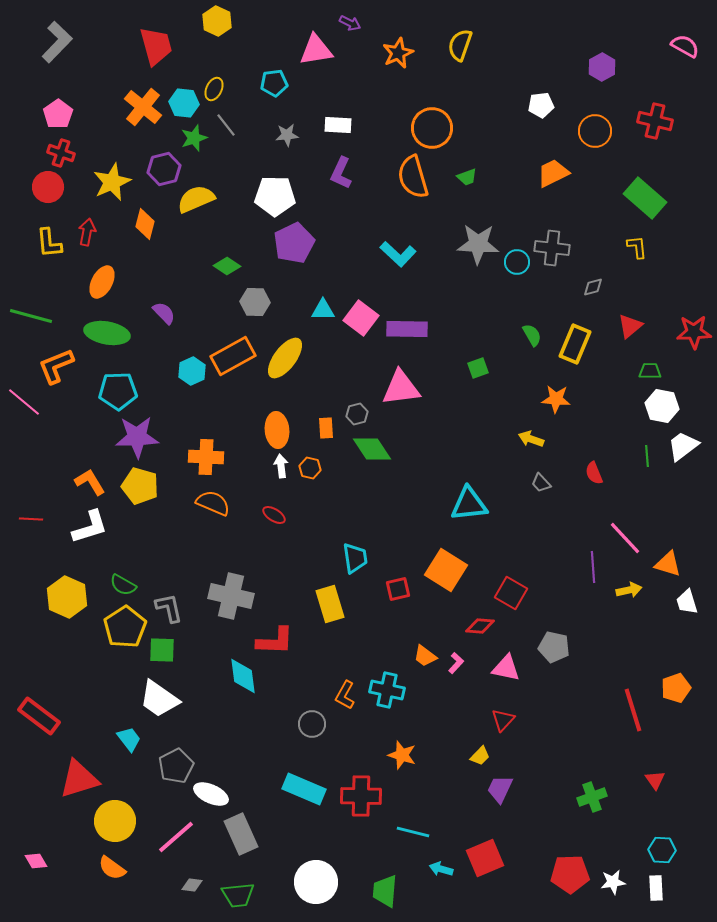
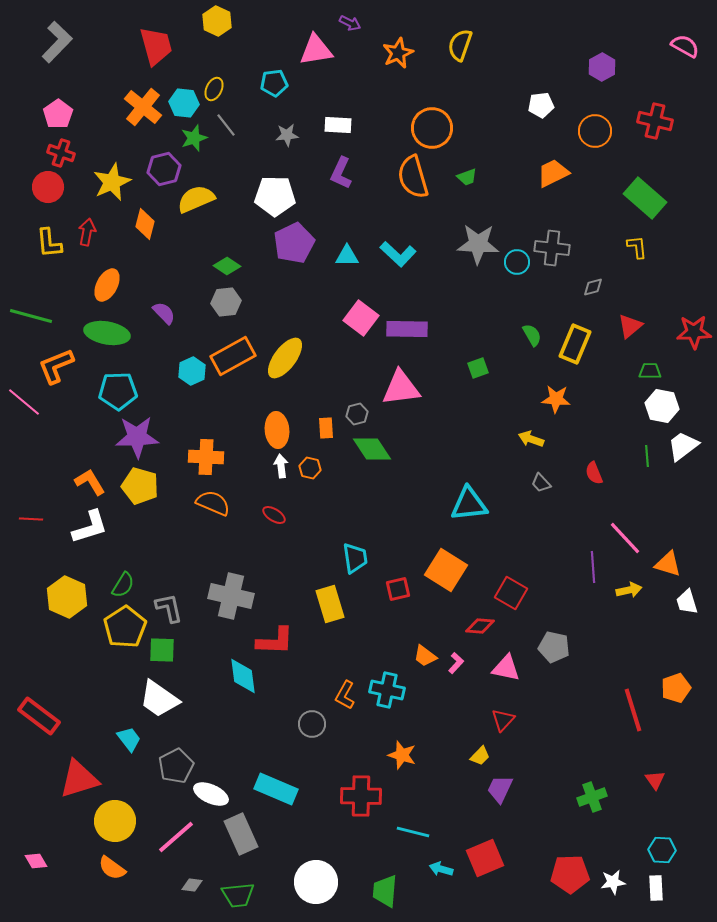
orange ellipse at (102, 282): moved 5 px right, 3 px down
gray hexagon at (255, 302): moved 29 px left; rotated 8 degrees counterclockwise
cyan triangle at (323, 310): moved 24 px right, 54 px up
green semicircle at (123, 585): rotated 88 degrees counterclockwise
cyan rectangle at (304, 789): moved 28 px left
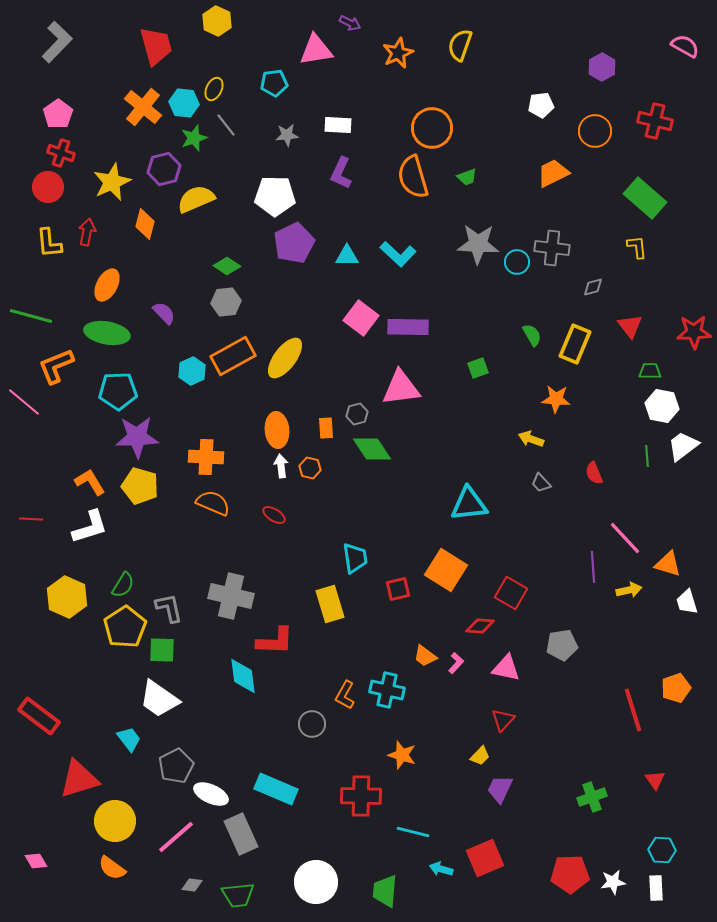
red triangle at (630, 326): rotated 28 degrees counterclockwise
purple rectangle at (407, 329): moved 1 px right, 2 px up
gray pentagon at (554, 647): moved 8 px right, 2 px up; rotated 20 degrees counterclockwise
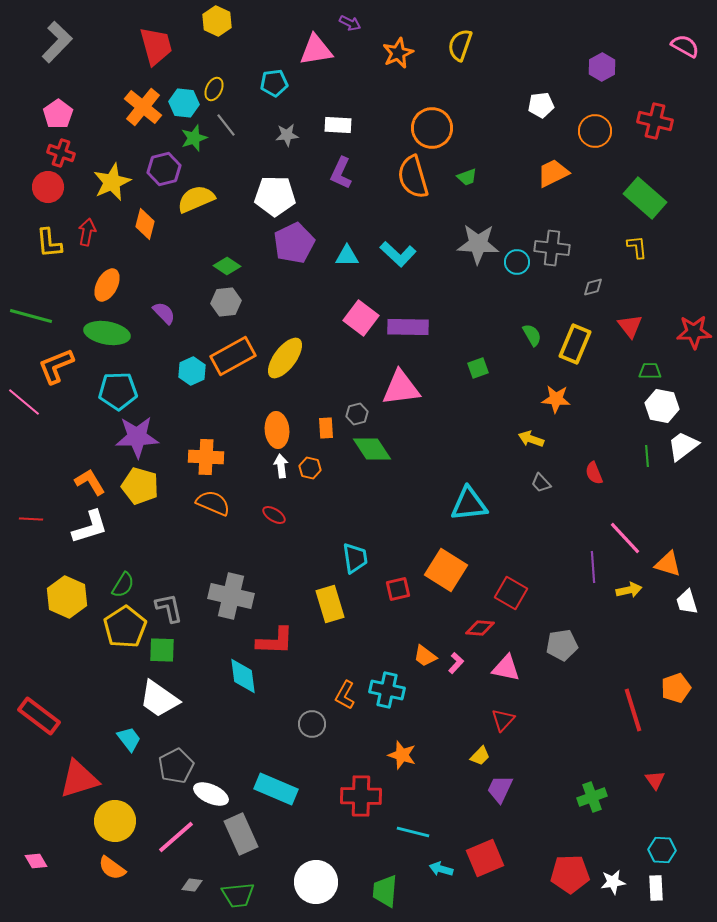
red diamond at (480, 626): moved 2 px down
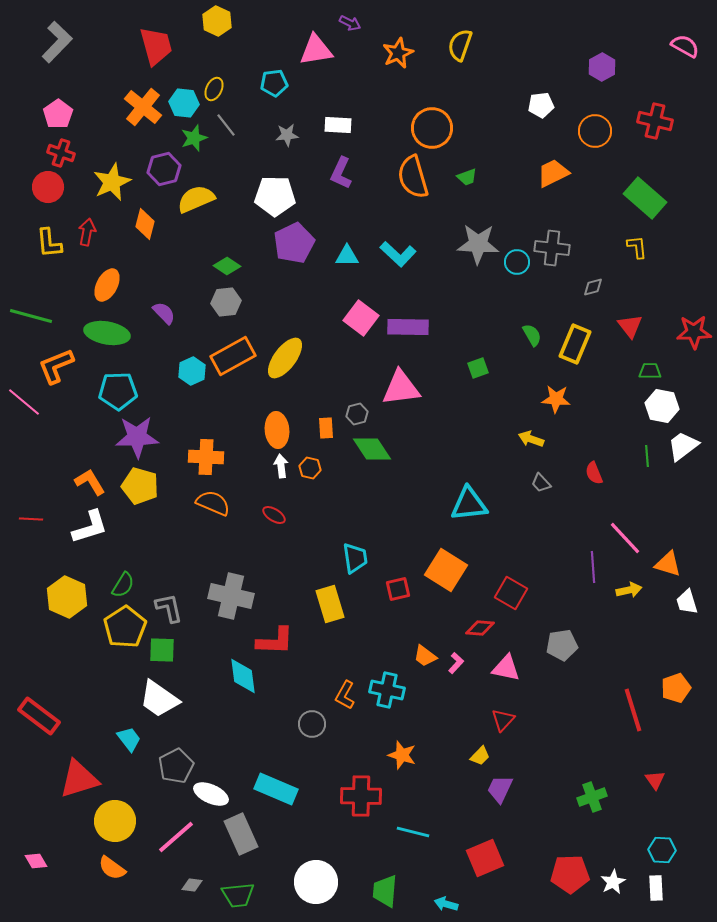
cyan arrow at (441, 869): moved 5 px right, 35 px down
white star at (613, 882): rotated 20 degrees counterclockwise
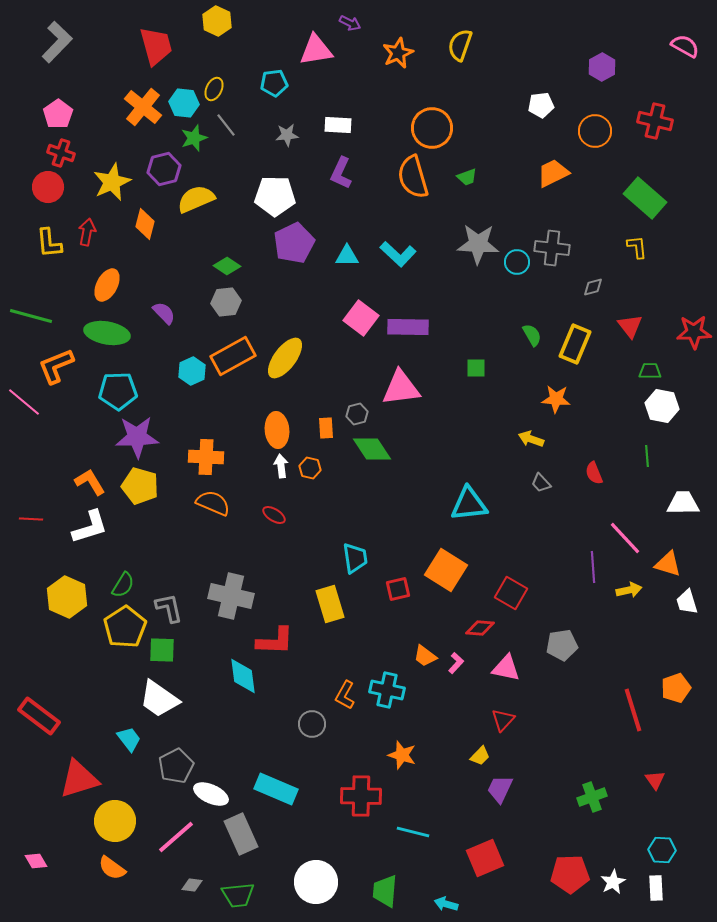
green square at (478, 368): moved 2 px left; rotated 20 degrees clockwise
white trapezoid at (683, 446): moved 57 px down; rotated 36 degrees clockwise
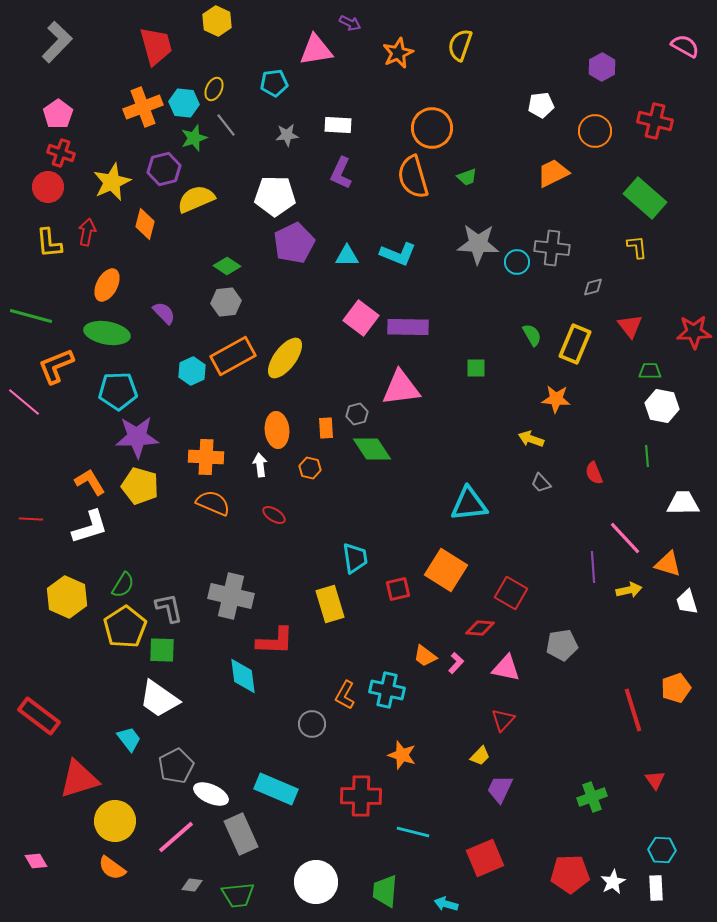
orange cross at (143, 107): rotated 30 degrees clockwise
cyan L-shape at (398, 254): rotated 21 degrees counterclockwise
white arrow at (281, 466): moved 21 px left, 1 px up
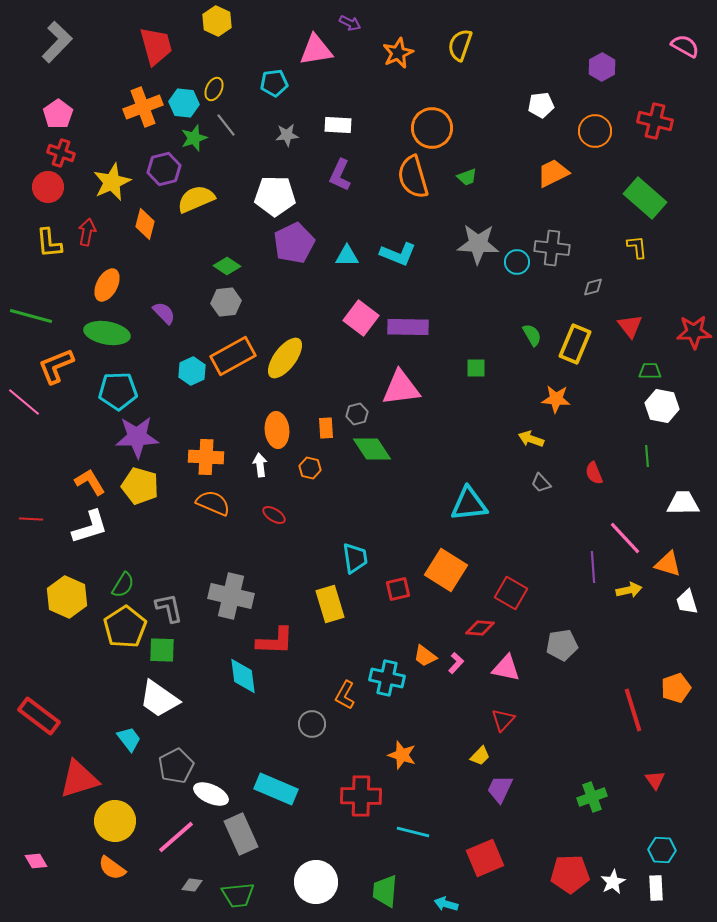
purple L-shape at (341, 173): moved 1 px left, 2 px down
cyan cross at (387, 690): moved 12 px up
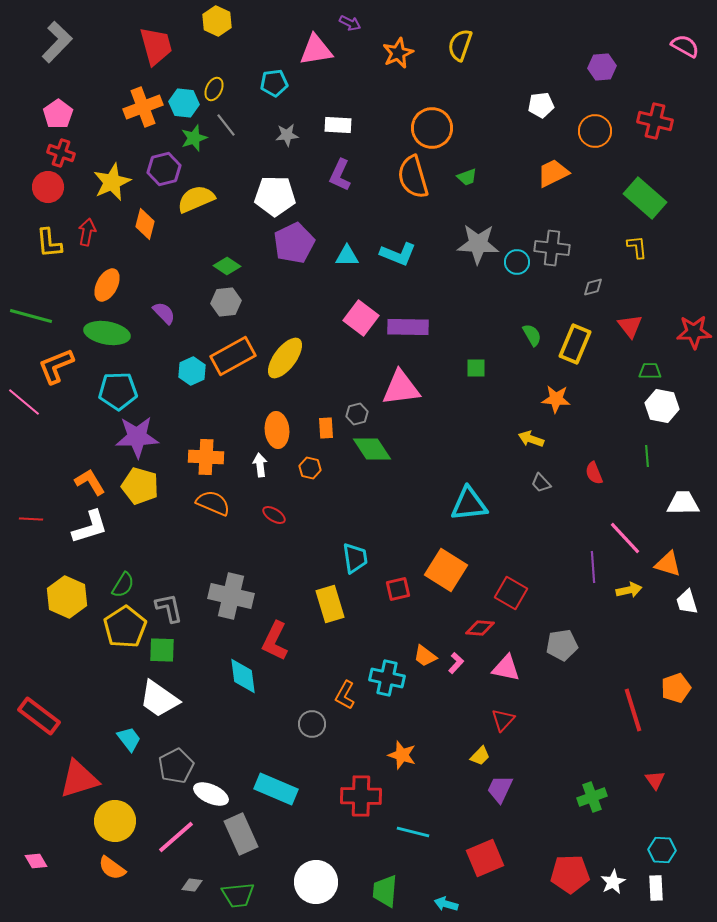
purple hexagon at (602, 67): rotated 24 degrees clockwise
red L-shape at (275, 641): rotated 114 degrees clockwise
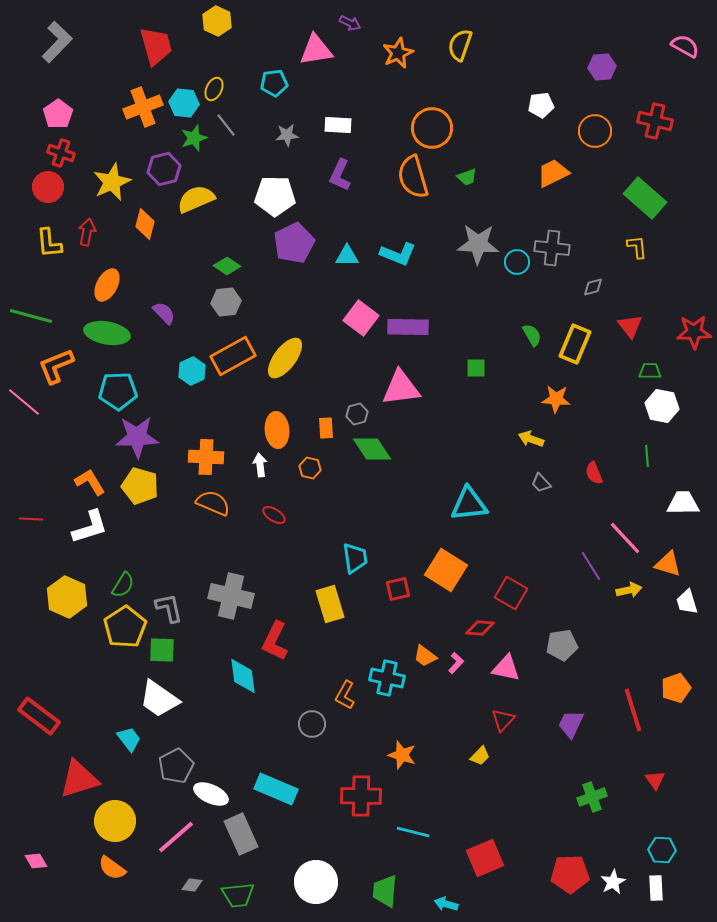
purple line at (593, 567): moved 2 px left, 1 px up; rotated 28 degrees counterclockwise
purple trapezoid at (500, 789): moved 71 px right, 65 px up
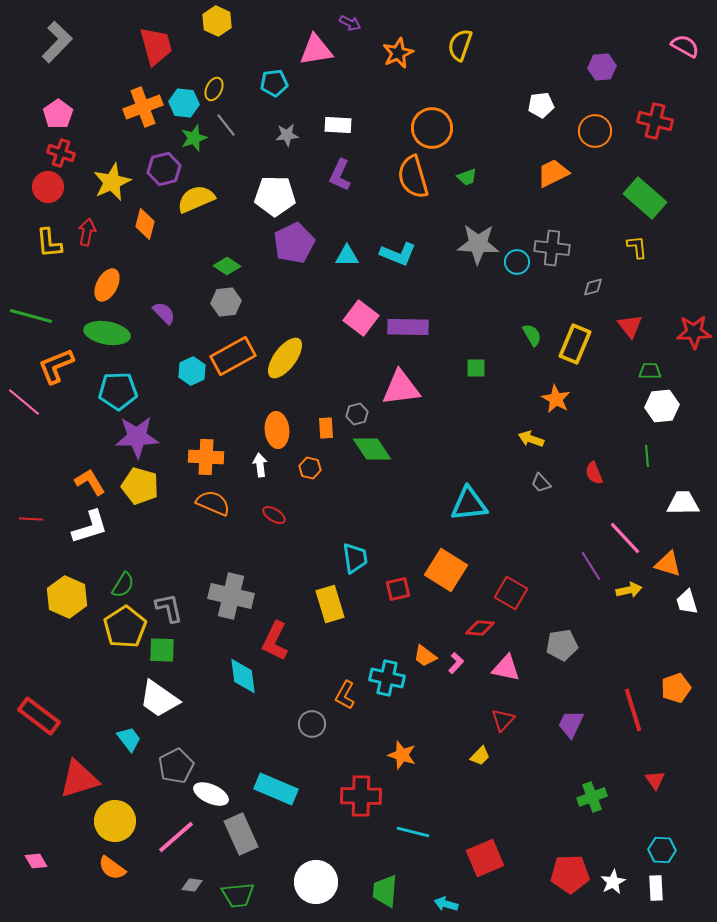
orange star at (556, 399): rotated 24 degrees clockwise
white hexagon at (662, 406): rotated 16 degrees counterclockwise
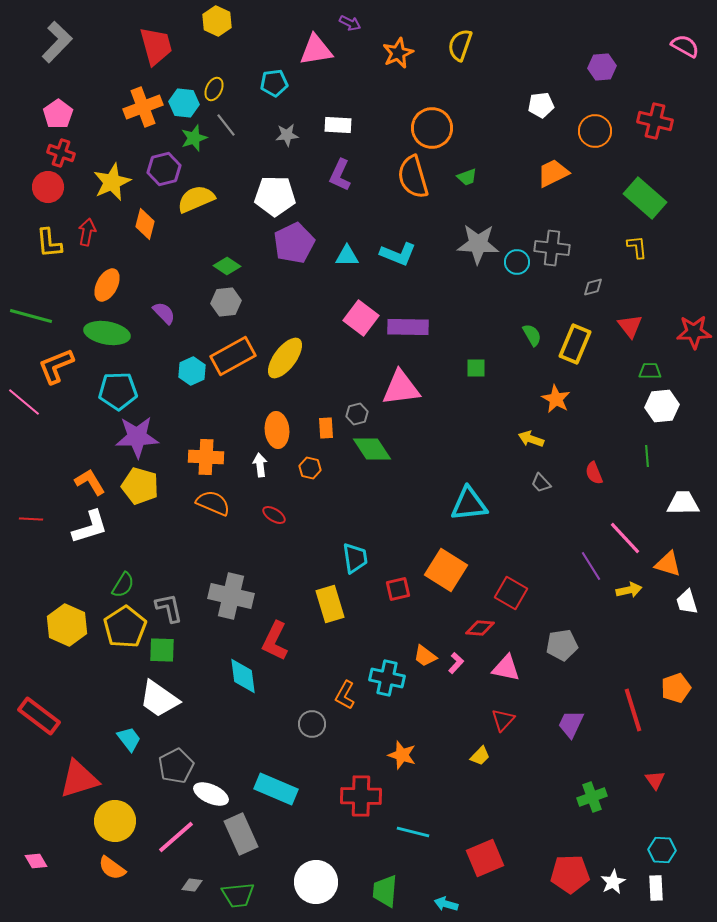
yellow hexagon at (67, 597): moved 28 px down
